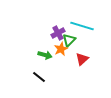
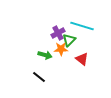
orange star: rotated 24 degrees clockwise
red triangle: rotated 40 degrees counterclockwise
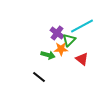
cyan line: rotated 45 degrees counterclockwise
purple cross: moved 1 px left; rotated 24 degrees counterclockwise
green arrow: moved 3 px right
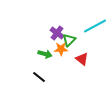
cyan line: moved 13 px right
green arrow: moved 3 px left, 1 px up
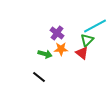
green triangle: moved 18 px right
red triangle: moved 6 px up
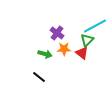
orange star: moved 3 px right
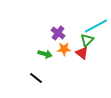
cyan line: moved 1 px right
purple cross: moved 1 px right
black line: moved 3 px left, 1 px down
